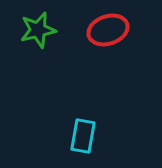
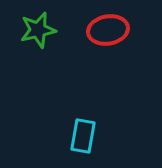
red ellipse: rotated 9 degrees clockwise
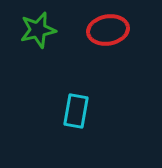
cyan rectangle: moved 7 px left, 25 px up
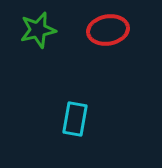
cyan rectangle: moved 1 px left, 8 px down
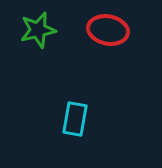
red ellipse: rotated 21 degrees clockwise
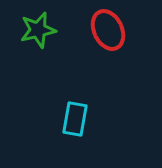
red ellipse: rotated 54 degrees clockwise
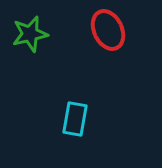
green star: moved 8 px left, 4 px down
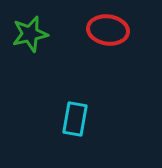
red ellipse: rotated 57 degrees counterclockwise
